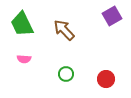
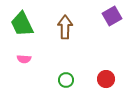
brown arrow: moved 1 px right, 3 px up; rotated 45 degrees clockwise
green circle: moved 6 px down
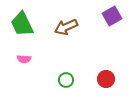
brown arrow: moved 1 px right; rotated 115 degrees counterclockwise
